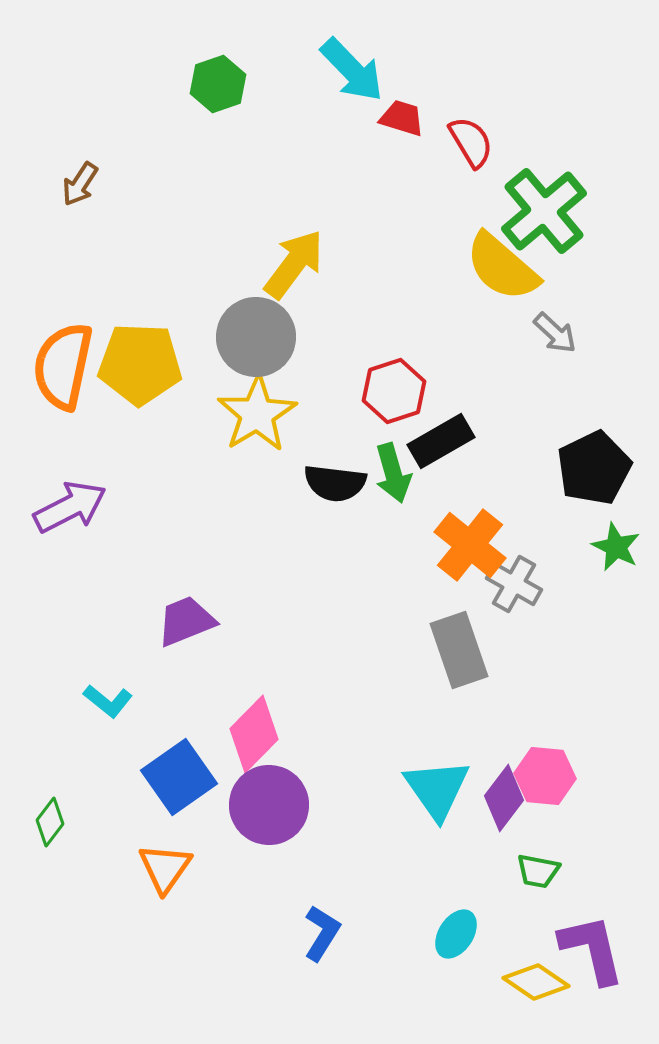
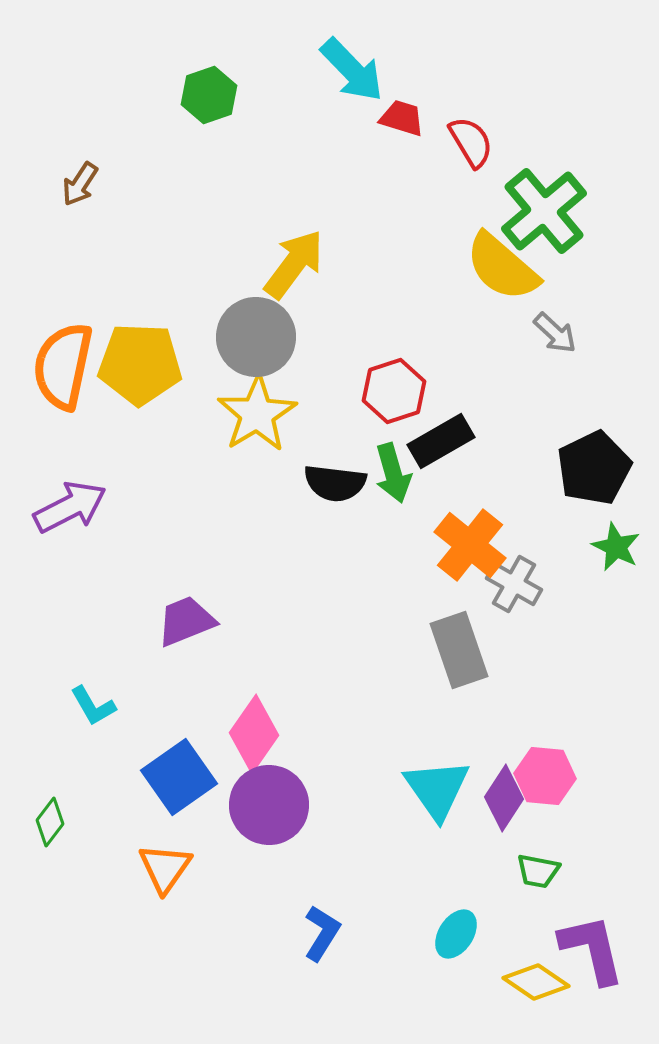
green hexagon: moved 9 px left, 11 px down
cyan L-shape: moved 15 px left, 5 px down; rotated 21 degrees clockwise
pink diamond: rotated 10 degrees counterclockwise
purple diamond: rotated 4 degrees counterclockwise
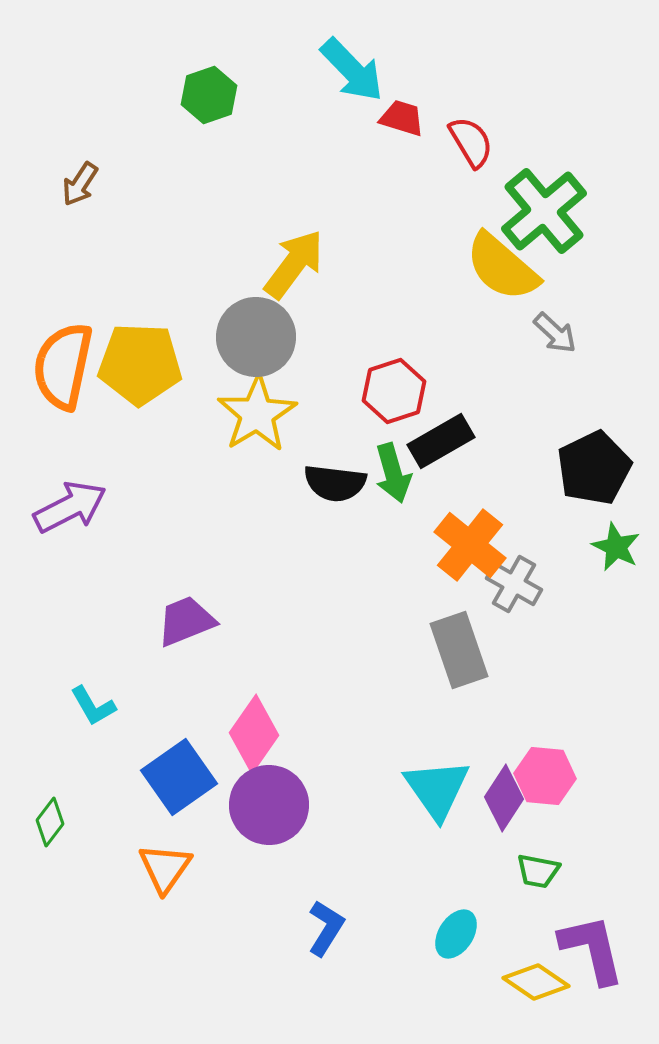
blue L-shape: moved 4 px right, 5 px up
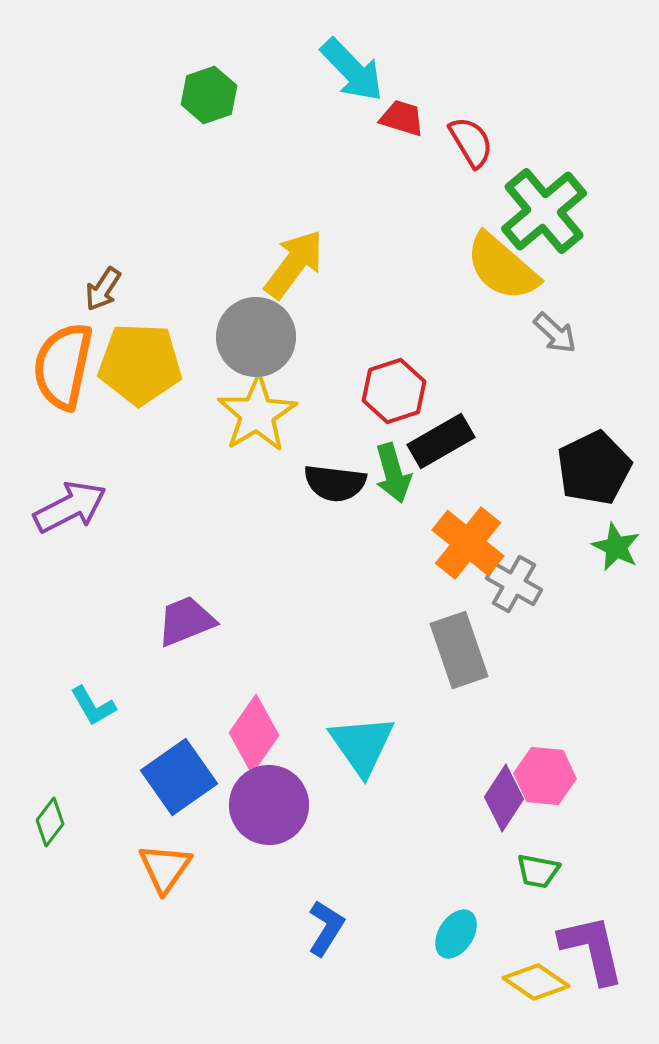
brown arrow: moved 23 px right, 105 px down
orange cross: moved 2 px left, 2 px up
cyan triangle: moved 75 px left, 44 px up
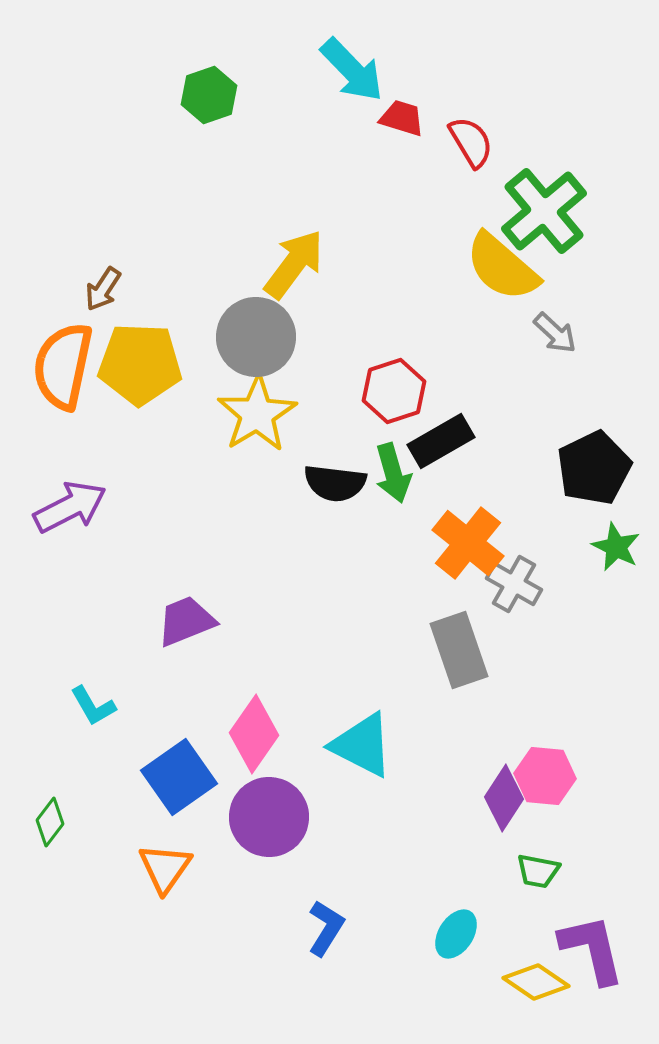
cyan triangle: rotated 28 degrees counterclockwise
purple circle: moved 12 px down
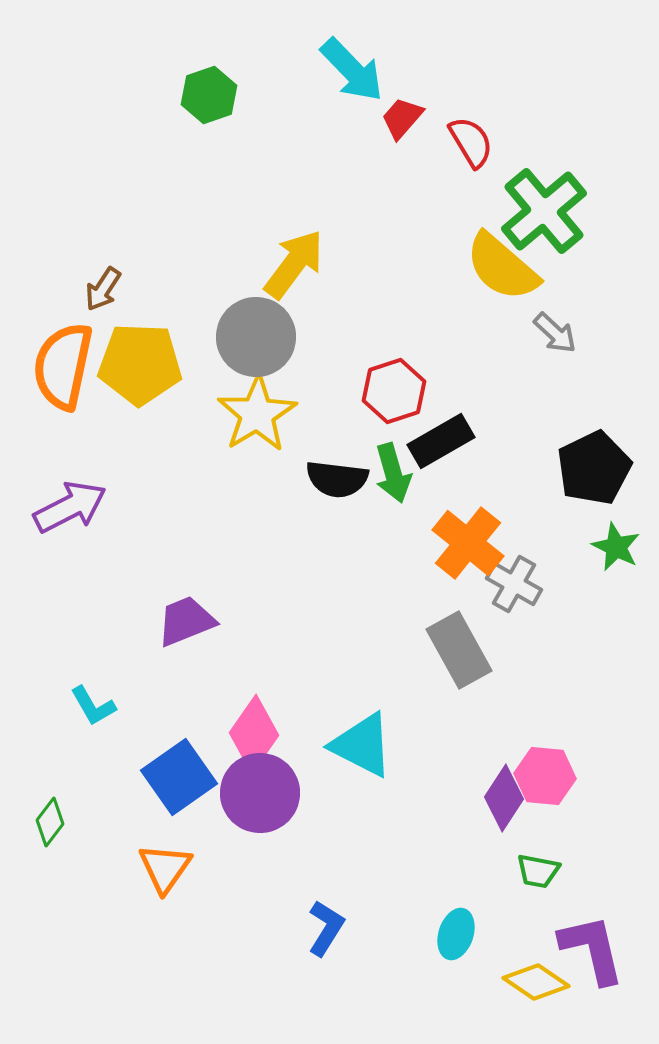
red trapezoid: rotated 66 degrees counterclockwise
black semicircle: moved 2 px right, 4 px up
gray rectangle: rotated 10 degrees counterclockwise
purple circle: moved 9 px left, 24 px up
cyan ellipse: rotated 15 degrees counterclockwise
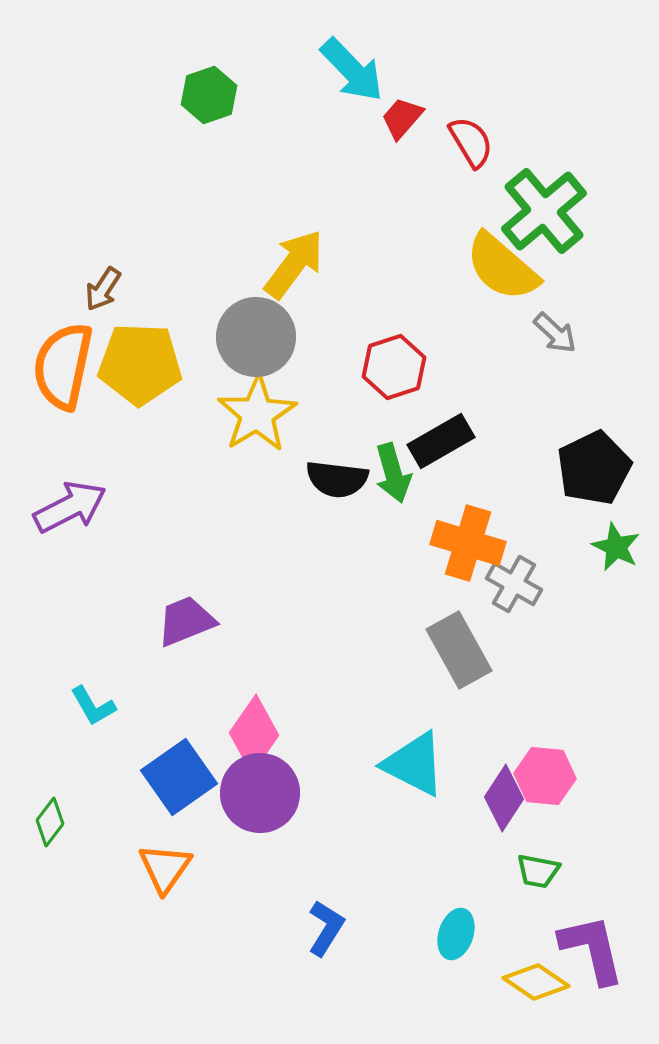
red hexagon: moved 24 px up
orange cross: rotated 22 degrees counterclockwise
cyan triangle: moved 52 px right, 19 px down
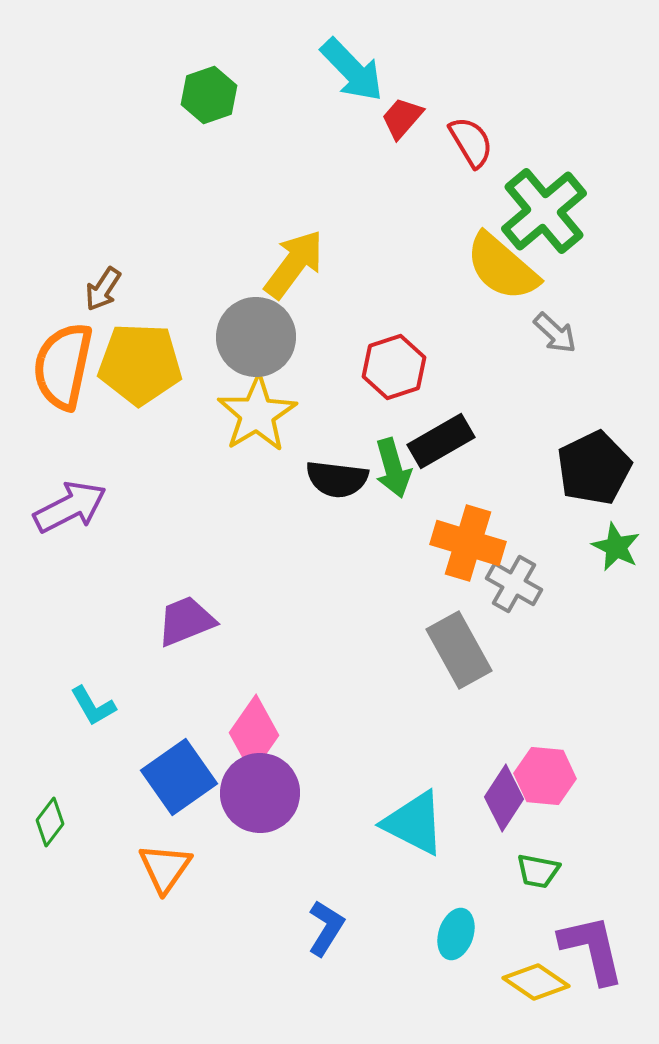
green arrow: moved 5 px up
cyan triangle: moved 59 px down
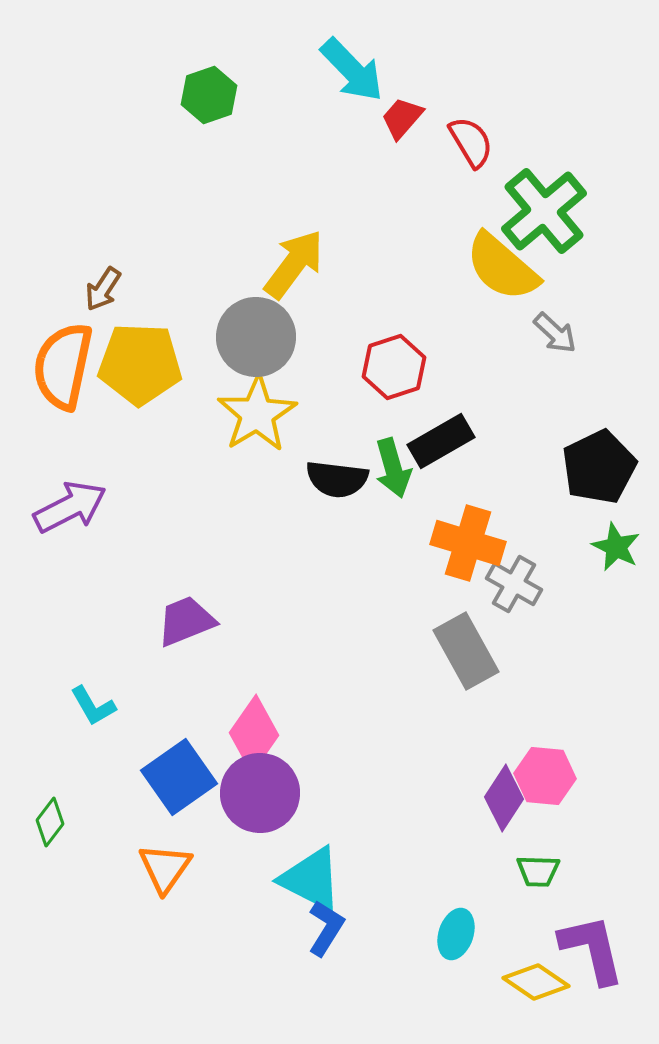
black pentagon: moved 5 px right, 1 px up
gray rectangle: moved 7 px right, 1 px down
cyan triangle: moved 103 px left, 56 px down
green trapezoid: rotated 9 degrees counterclockwise
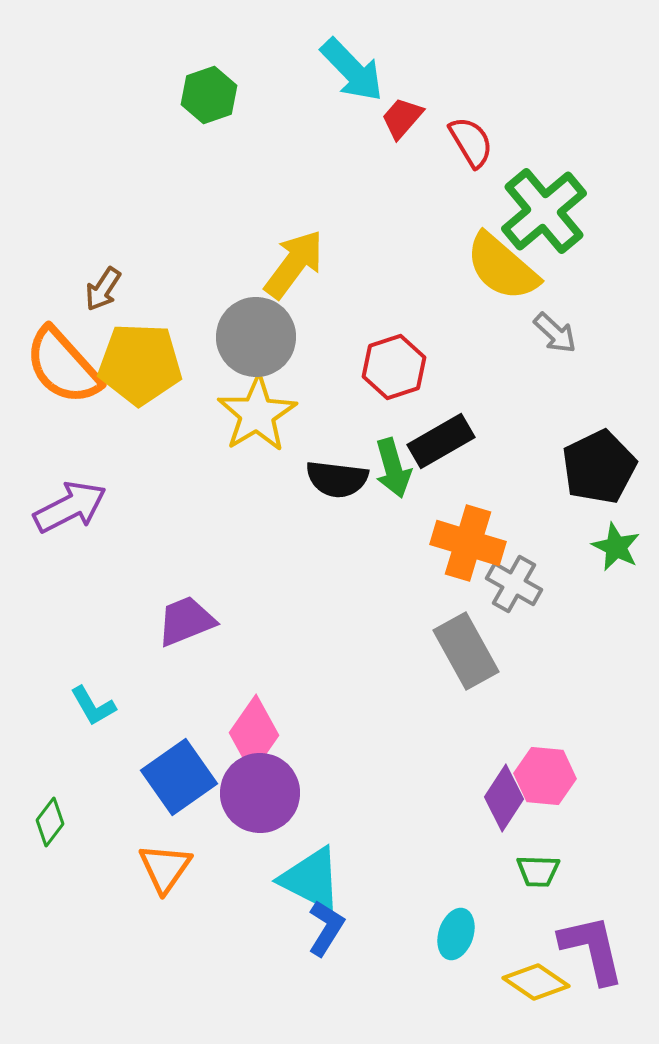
orange semicircle: rotated 54 degrees counterclockwise
